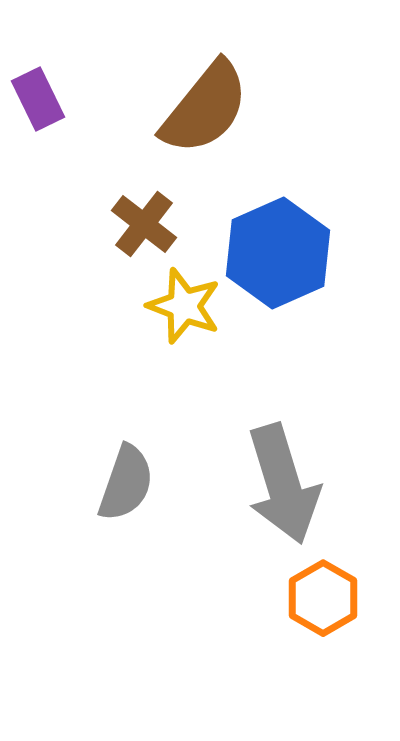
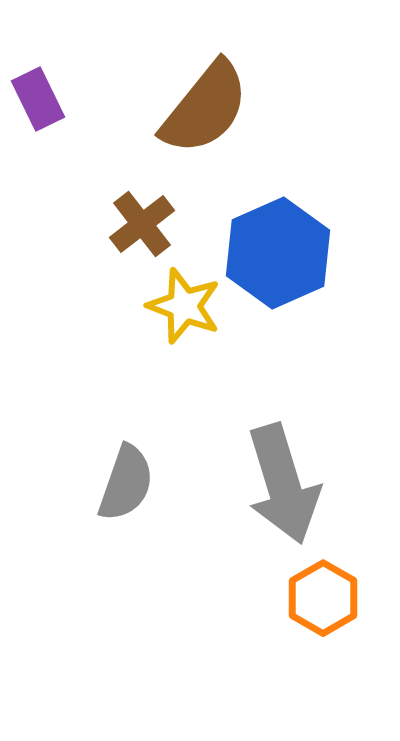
brown cross: moved 2 px left; rotated 14 degrees clockwise
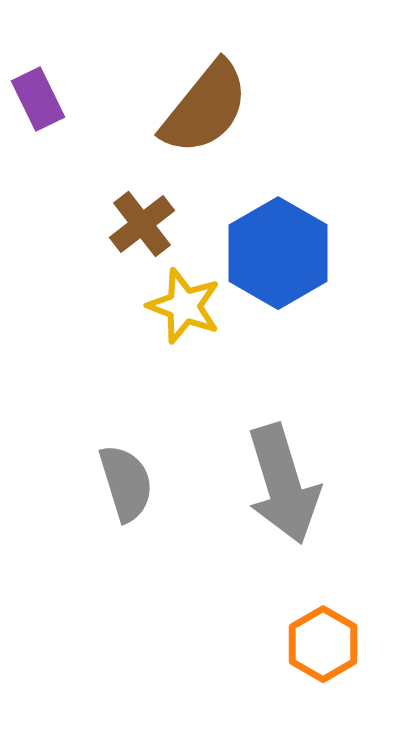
blue hexagon: rotated 6 degrees counterclockwise
gray semicircle: rotated 36 degrees counterclockwise
orange hexagon: moved 46 px down
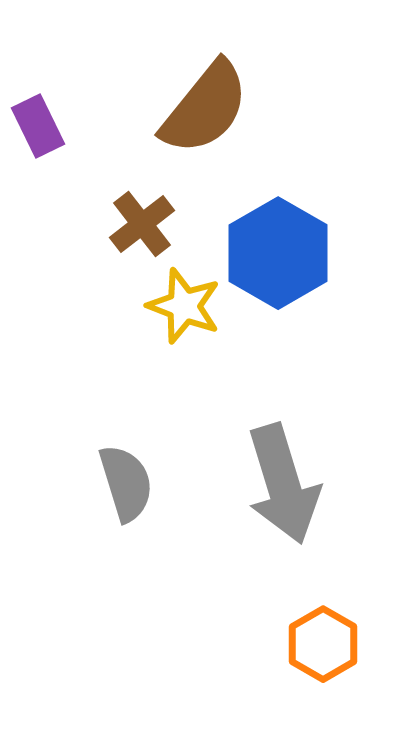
purple rectangle: moved 27 px down
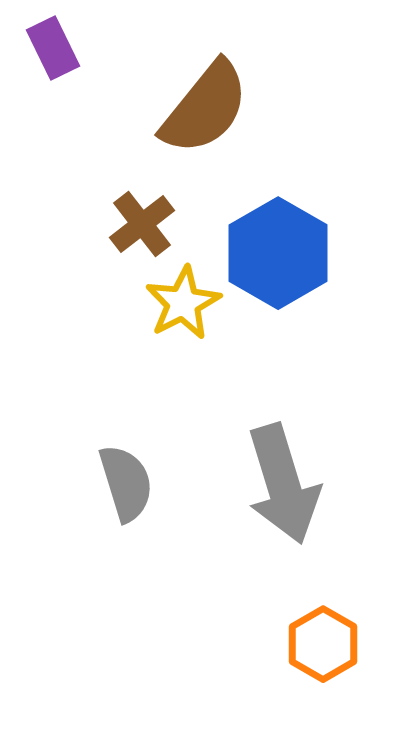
purple rectangle: moved 15 px right, 78 px up
yellow star: moved 1 px left, 3 px up; rotated 24 degrees clockwise
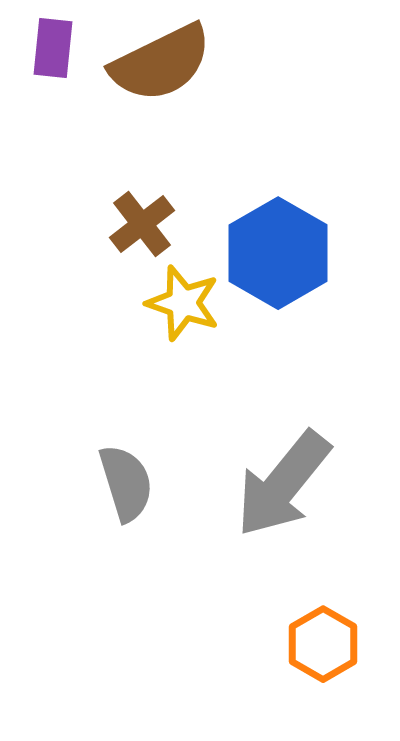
purple rectangle: rotated 32 degrees clockwise
brown semicircle: moved 44 px left, 45 px up; rotated 25 degrees clockwise
yellow star: rotated 26 degrees counterclockwise
gray arrow: rotated 56 degrees clockwise
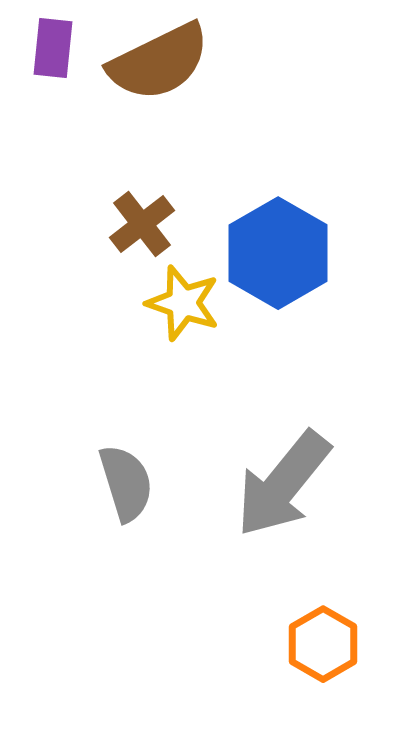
brown semicircle: moved 2 px left, 1 px up
